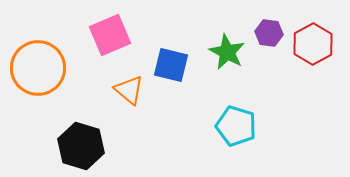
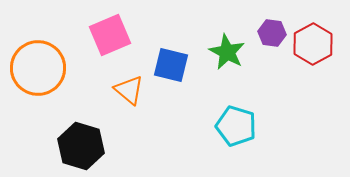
purple hexagon: moved 3 px right
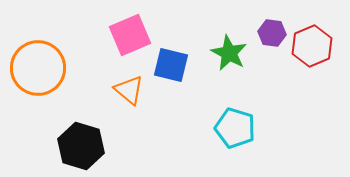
pink square: moved 20 px right
red hexagon: moved 1 px left, 2 px down; rotated 6 degrees clockwise
green star: moved 2 px right, 1 px down
cyan pentagon: moved 1 px left, 2 px down
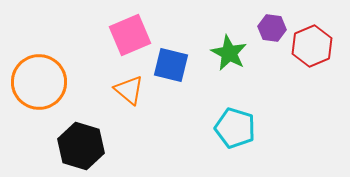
purple hexagon: moved 5 px up
orange circle: moved 1 px right, 14 px down
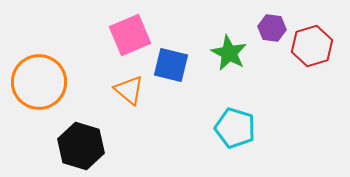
red hexagon: rotated 6 degrees clockwise
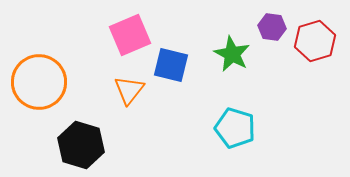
purple hexagon: moved 1 px up
red hexagon: moved 3 px right, 5 px up
green star: moved 3 px right, 1 px down
orange triangle: rotated 28 degrees clockwise
black hexagon: moved 1 px up
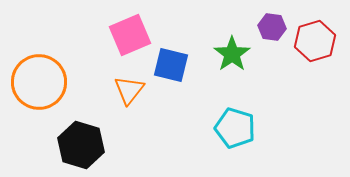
green star: rotated 9 degrees clockwise
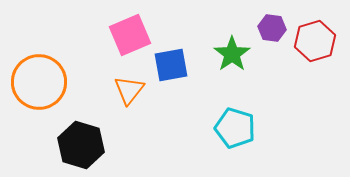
purple hexagon: moved 1 px down
blue square: rotated 24 degrees counterclockwise
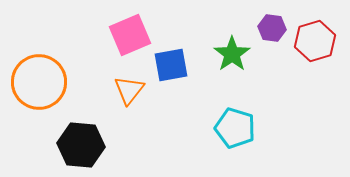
black hexagon: rotated 12 degrees counterclockwise
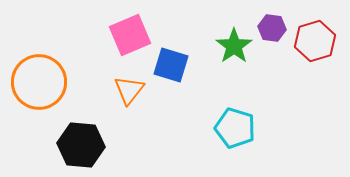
green star: moved 2 px right, 8 px up
blue square: rotated 27 degrees clockwise
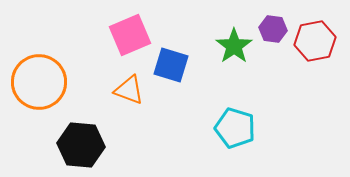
purple hexagon: moved 1 px right, 1 px down
red hexagon: rotated 6 degrees clockwise
orange triangle: rotated 48 degrees counterclockwise
